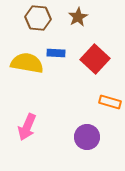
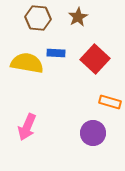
purple circle: moved 6 px right, 4 px up
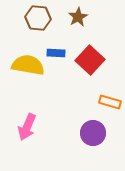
red square: moved 5 px left, 1 px down
yellow semicircle: moved 1 px right, 2 px down
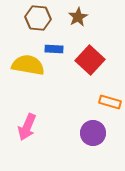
blue rectangle: moved 2 px left, 4 px up
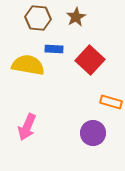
brown star: moved 2 px left
orange rectangle: moved 1 px right
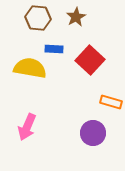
yellow semicircle: moved 2 px right, 3 px down
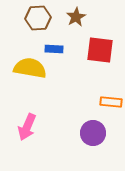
brown hexagon: rotated 10 degrees counterclockwise
red square: moved 10 px right, 10 px up; rotated 36 degrees counterclockwise
orange rectangle: rotated 10 degrees counterclockwise
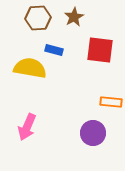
brown star: moved 2 px left
blue rectangle: moved 1 px down; rotated 12 degrees clockwise
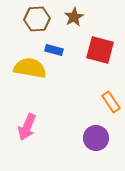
brown hexagon: moved 1 px left, 1 px down
red square: rotated 8 degrees clockwise
orange rectangle: rotated 50 degrees clockwise
purple circle: moved 3 px right, 5 px down
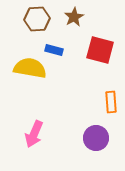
orange rectangle: rotated 30 degrees clockwise
pink arrow: moved 7 px right, 7 px down
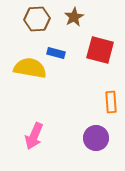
blue rectangle: moved 2 px right, 3 px down
pink arrow: moved 2 px down
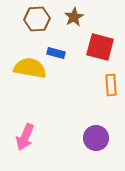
red square: moved 3 px up
orange rectangle: moved 17 px up
pink arrow: moved 9 px left, 1 px down
